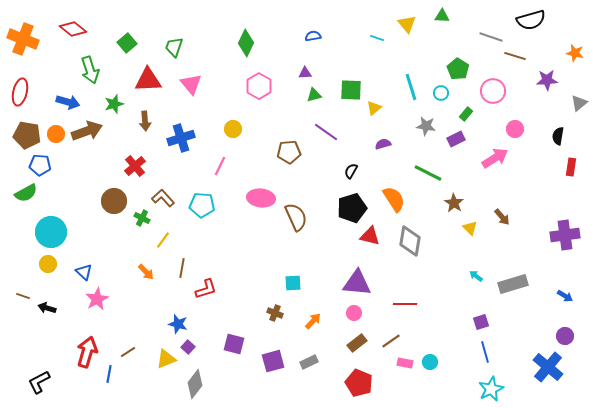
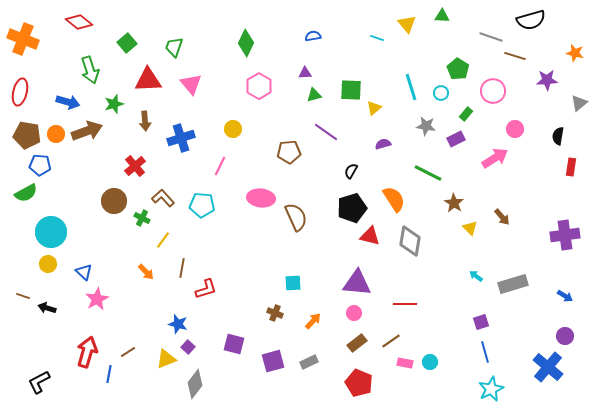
red diamond at (73, 29): moved 6 px right, 7 px up
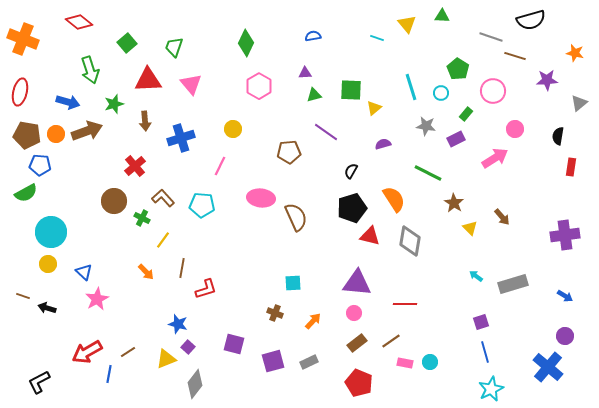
red arrow at (87, 352): rotated 136 degrees counterclockwise
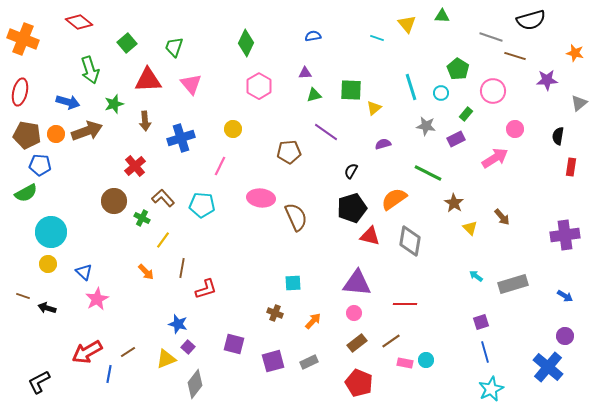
orange semicircle at (394, 199): rotated 92 degrees counterclockwise
cyan circle at (430, 362): moved 4 px left, 2 px up
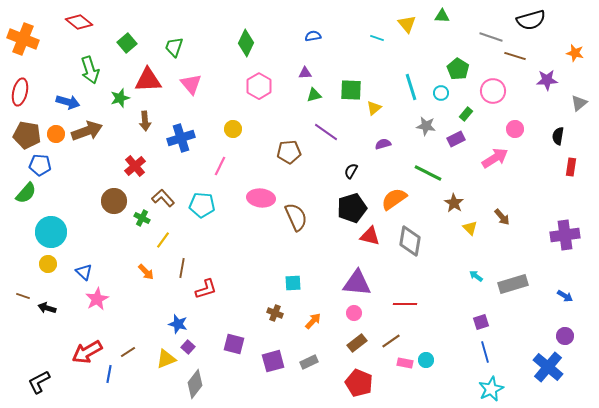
green star at (114, 104): moved 6 px right, 6 px up
green semicircle at (26, 193): rotated 20 degrees counterclockwise
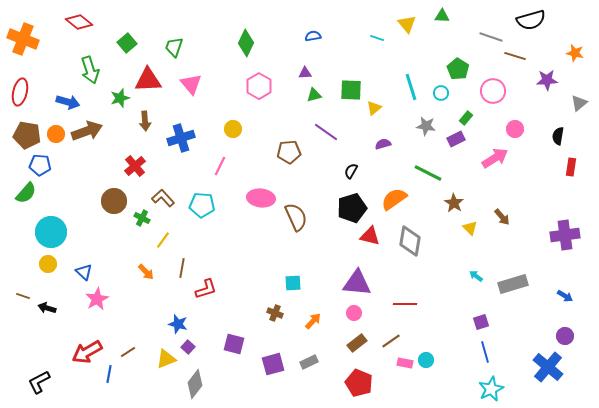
green rectangle at (466, 114): moved 4 px down
purple square at (273, 361): moved 3 px down
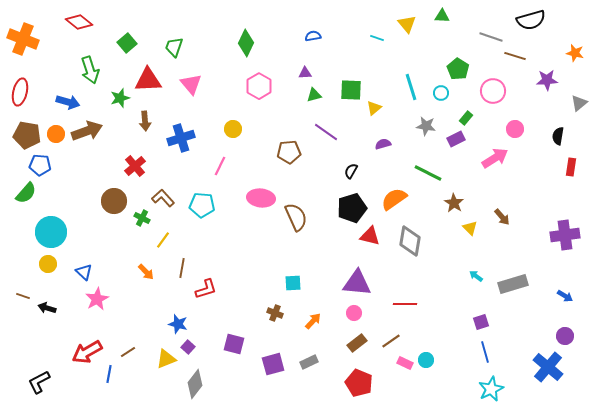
pink rectangle at (405, 363): rotated 14 degrees clockwise
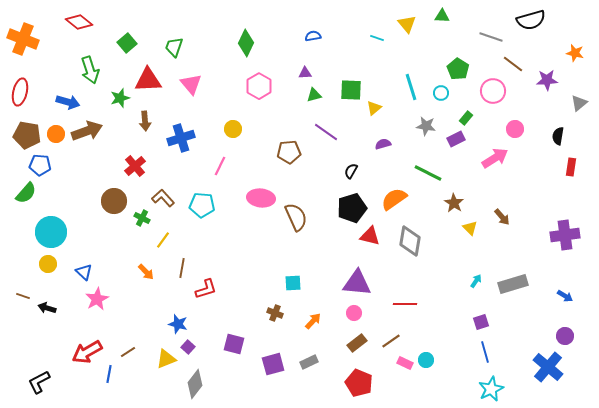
brown line at (515, 56): moved 2 px left, 8 px down; rotated 20 degrees clockwise
cyan arrow at (476, 276): moved 5 px down; rotated 88 degrees clockwise
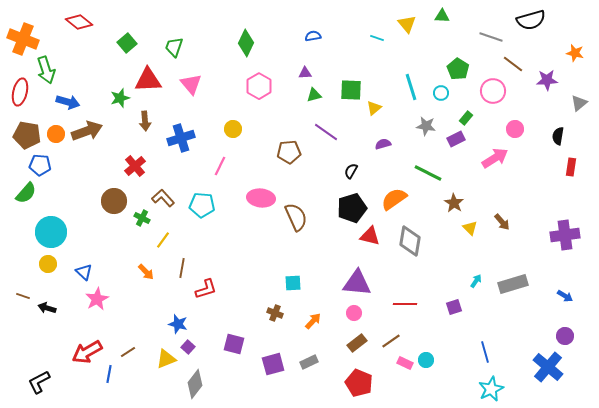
green arrow at (90, 70): moved 44 px left
brown arrow at (502, 217): moved 5 px down
purple square at (481, 322): moved 27 px left, 15 px up
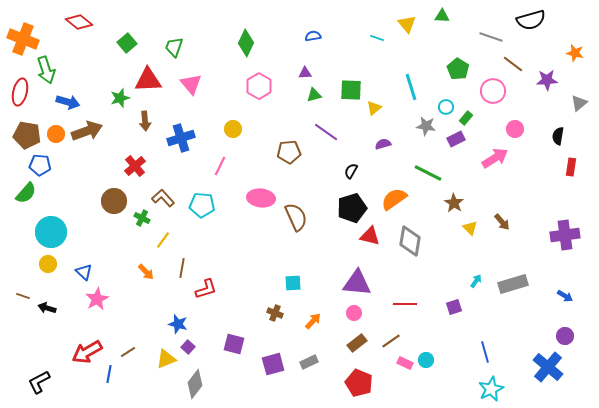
cyan circle at (441, 93): moved 5 px right, 14 px down
